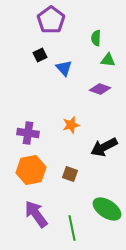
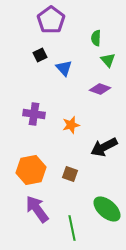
green triangle: rotated 42 degrees clockwise
purple cross: moved 6 px right, 19 px up
green ellipse: rotated 8 degrees clockwise
purple arrow: moved 1 px right, 5 px up
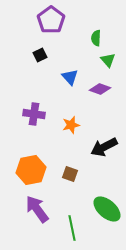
blue triangle: moved 6 px right, 9 px down
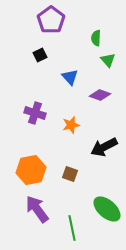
purple diamond: moved 6 px down
purple cross: moved 1 px right, 1 px up; rotated 10 degrees clockwise
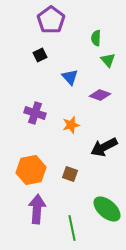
purple arrow: rotated 40 degrees clockwise
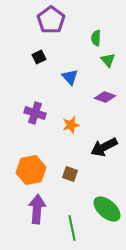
black square: moved 1 px left, 2 px down
purple diamond: moved 5 px right, 2 px down
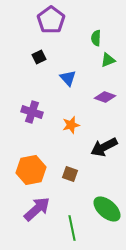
green triangle: rotated 49 degrees clockwise
blue triangle: moved 2 px left, 1 px down
purple cross: moved 3 px left, 1 px up
purple arrow: rotated 44 degrees clockwise
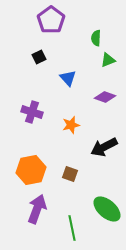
purple arrow: rotated 28 degrees counterclockwise
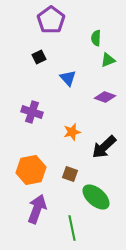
orange star: moved 1 px right, 7 px down
black arrow: rotated 16 degrees counterclockwise
green ellipse: moved 11 px left, 12 px up
